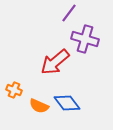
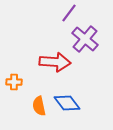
purple cross: rotated 24 degrees clockwise
red arrow: rotated 136 degrees counterclockwise
orange cross: moved 8 px up; rotated 21 degrees counterclockwise
orange semicircle: rotated 54 degrees clockwise
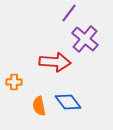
blue diamond: moved 1 px right, 1 px up
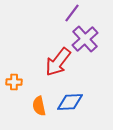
purple line: moved 3 px right
purple cross: rotated 8 degrees clockwise
red arrow: moved 3 px right; rotated 124 degrees clockwise
blue diamond: moved 2 px right; rotated 56 degrees counterclockwise
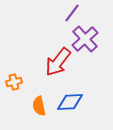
orange cross: rotated 14 degrees counterclockwise
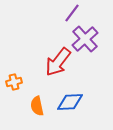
orange semicircle: moved 2 px left
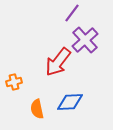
purple cross: moved 1 px down
orange semicircle: moved 3 px down
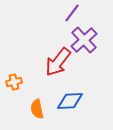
purple cross: moved 1 px left
blue diamond: moved 1 px up
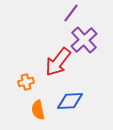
purple line: moved 1 px left
orange cross: moved 12 px right
orange semicircle: moved 1 px right, 1 px down
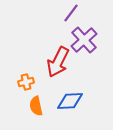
red arrow: rotated 12 degrees counterclockwise
orange semicircle: moved 2 px left, 4 px up
